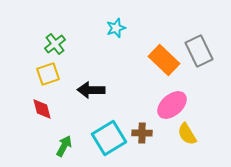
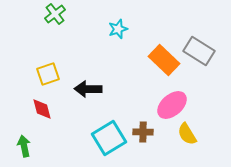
cyan star: moved 2 px right, 1 px down
green cross: moved 30 px up
gray rectangle: rotated 32 degrees counterclockwise
black arrow: moved 3 px left, 1 px up
brown cross: moved 1 px right, 1 px up
green arrow: moved 40 px left; rotated 40 degrees counterclockwise
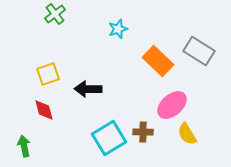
orange rectangle: moved 6 px left, 1 px down
red diamond: moved 2 px right, 1 px down
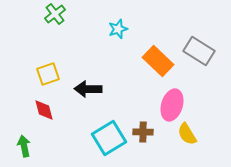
pink ellipse: rotated 32 degrees counterclockwise
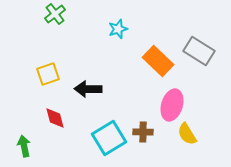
red diamond: moved 11 px right, 8 px down
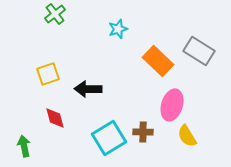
yellow semicircle: moved 2 px down
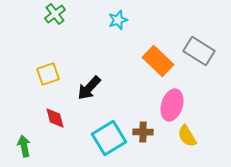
cyan star: moved 9 px up
black arrow: moved 1 px right, 1 px up; rotated 48 degrees counterclockwise
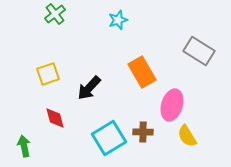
orange rectangle: moved 16 px left, 11 px down; rotated 16 degrees clockwise
